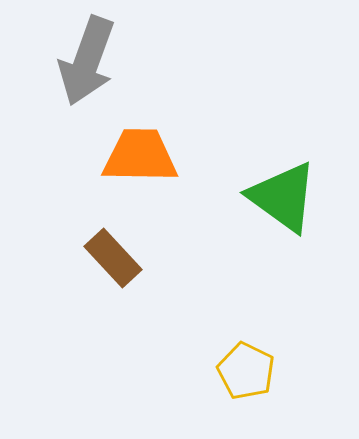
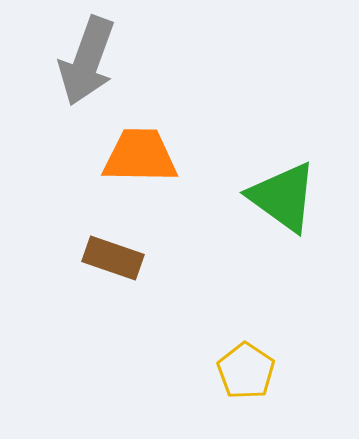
brown rectangle: rotated 28 degrees counterclockwise
yellow pentagon: rotated 8 degrees clockwise
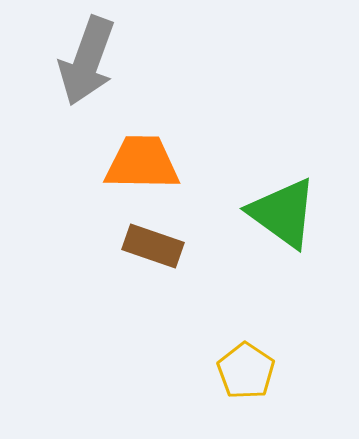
orange trapezoid: moved 2 px right, 7 px down
green triangle: moved 16 px down
brown rectangle: moved 40 px right, 12 px up
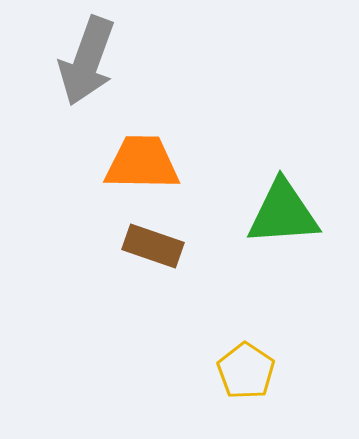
green triangle: rotated 40 degrees counterclockwise
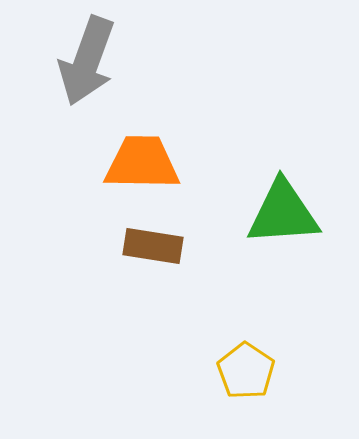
brown rectangle: rotated 10 degrees counterclockwise
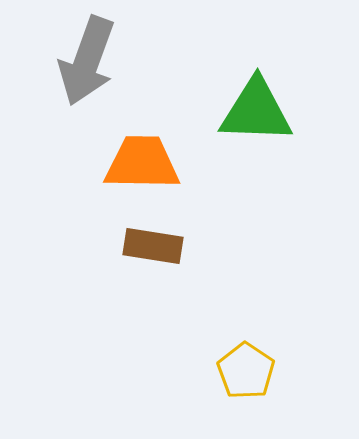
green triangle: moved 27 px left, 102 px up; rotated 6 degrees clockwise
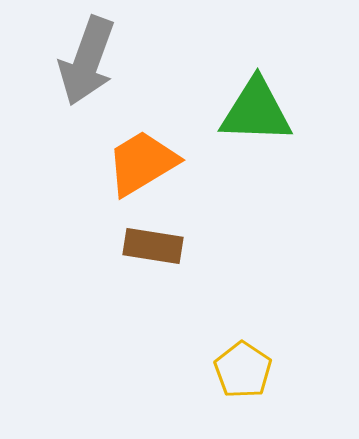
orange trapezoid: rotated 32 degrees counterclockwise
yellow pentagon: moved 3 px left, 1 px up
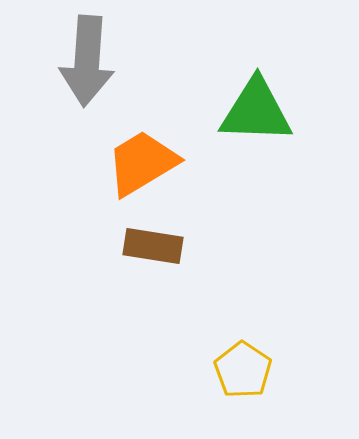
gray arrow: rotated 16 degrees counterclockwise
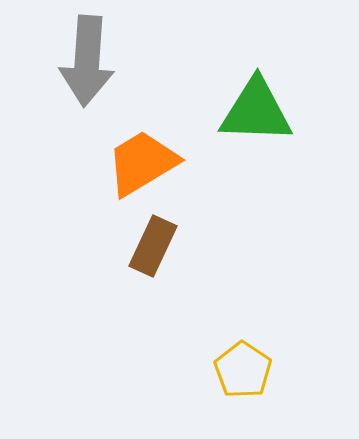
brown rectangle: rotated 74 degrees counterclockwise
